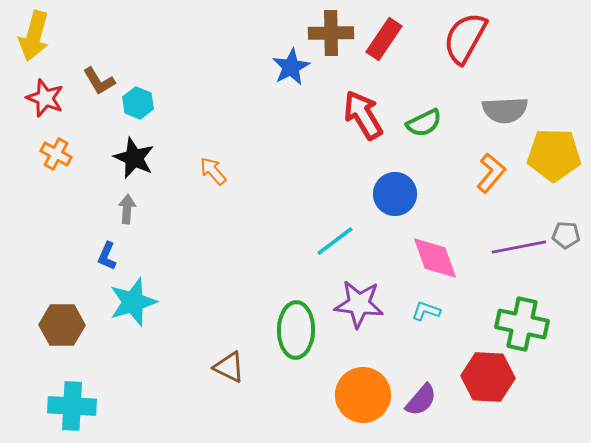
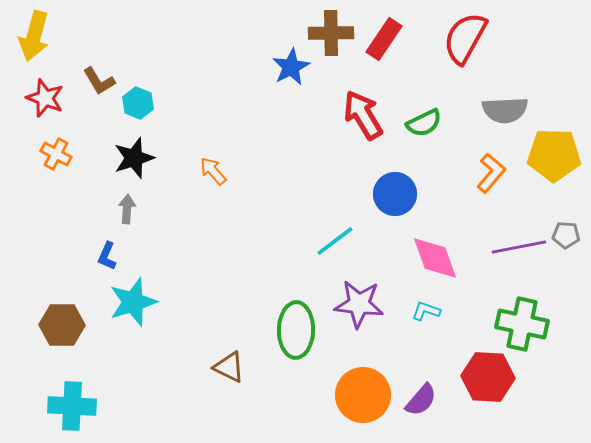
black star: rotated 30 degrees clockwise
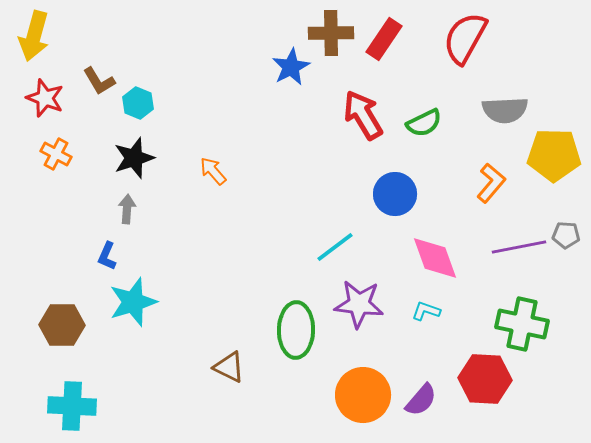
orange L-shape: moved 10 px down
cyan line: moved 6 px down
red hexagon: moved 3 px left, 2 px down
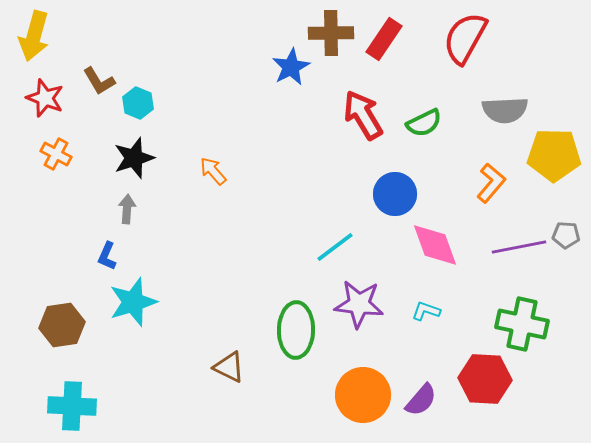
pink diamond: moved 13 px up
brown hexagon: rotated 9 degrees counterclockwise
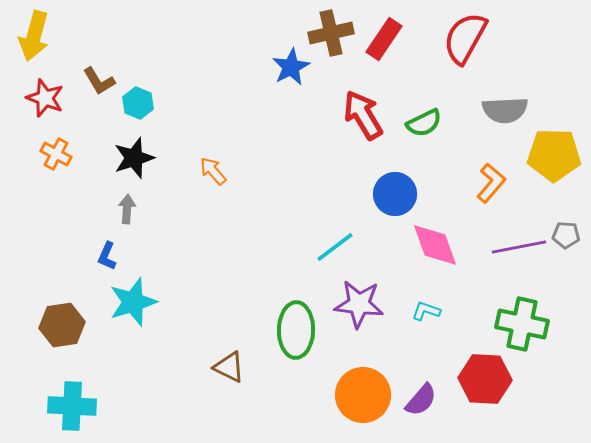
brown cross: rotated 12 degrees counterclockwise
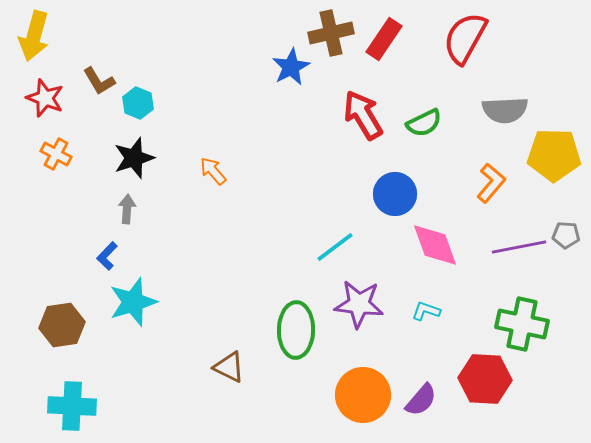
blue L-shape: rotated 20 degrees clockwise
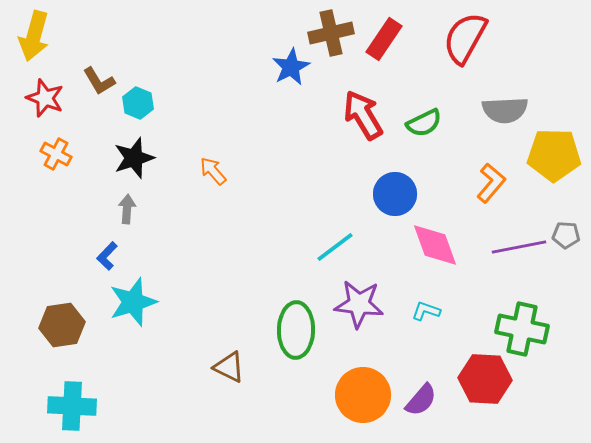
green cross: moved 5 px down
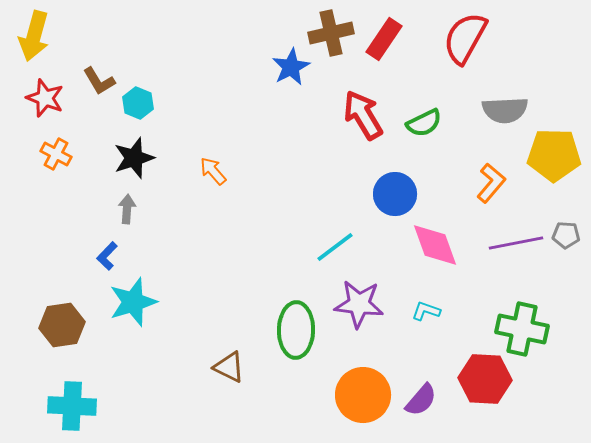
purple line: moved 3 px left, 4 px up
